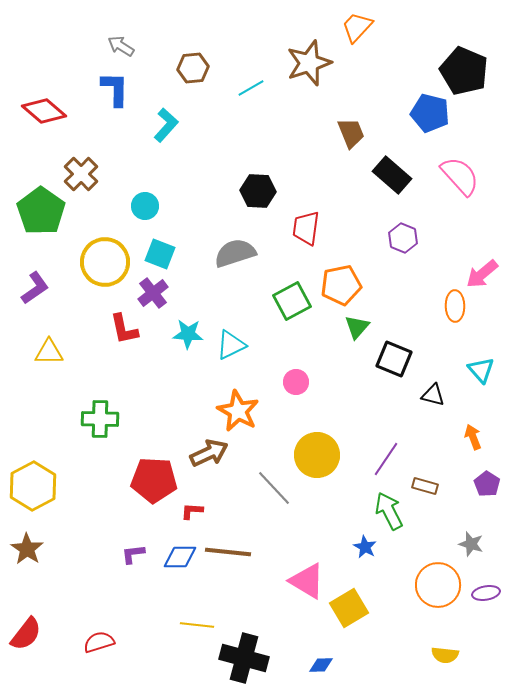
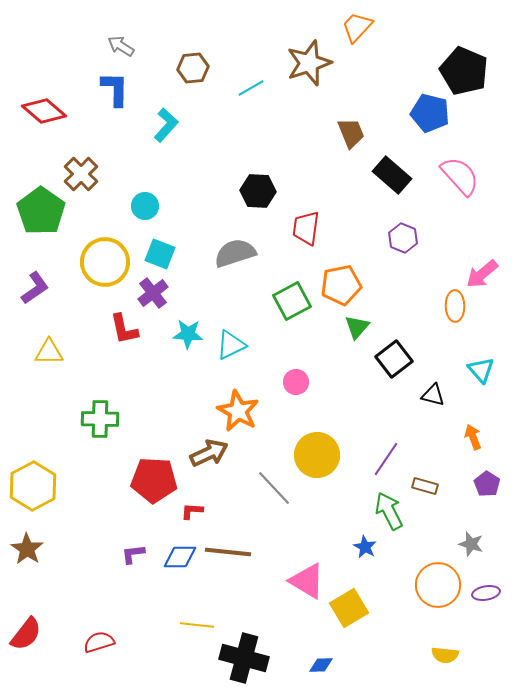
black square at (394, 359): rotated 30 degrees clockwise
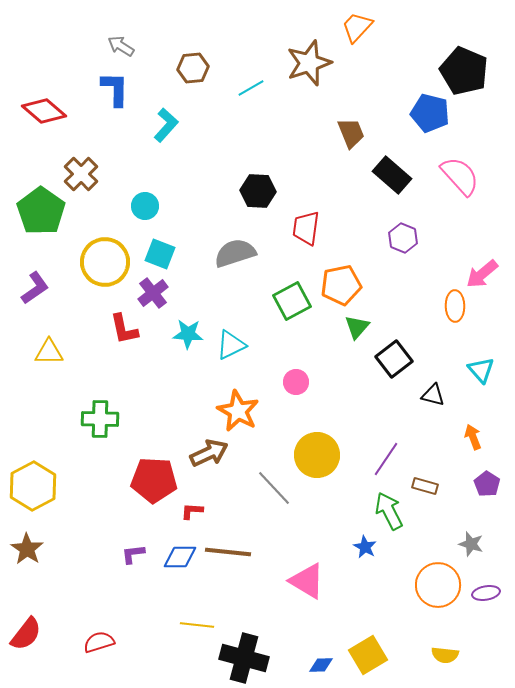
yellow square at (349, 608): moved 19 px right, 47 px down
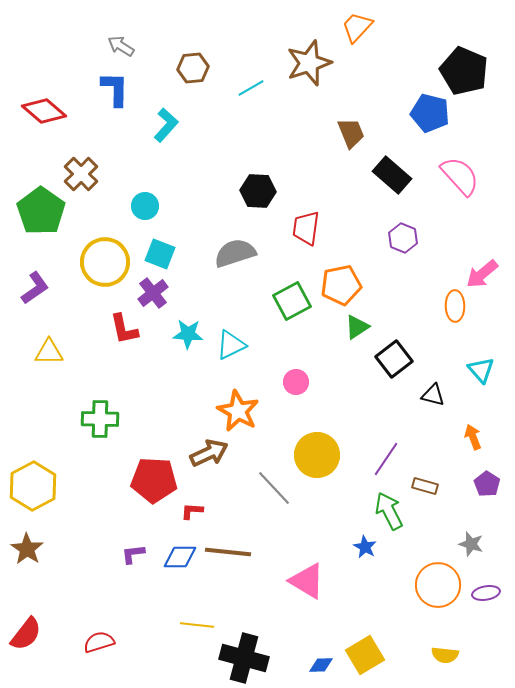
green triangle at (357, 327): rotated 16 degrees clockwise
yellow square at (368, 655): moved 3 px left
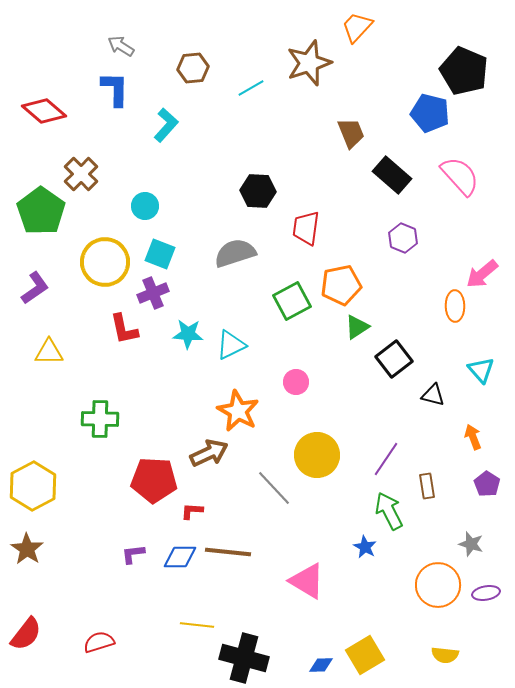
purple cross at (153, 293): rotated 16 degrees clockwise
brown rectangle at (425, 486): moved 2 px right; rotated 65 degrees clockwise
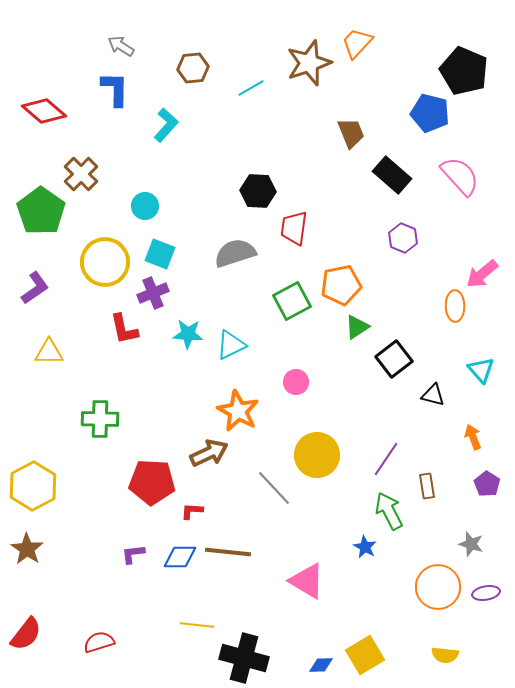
orange trapezoid at (357, 27): moved 16 px down
red trapezoid at (306, 228): moved 12 px left
red pentagon at (154, 480): moved 2 px left, 2 px down
orange circle at (438, 585): moved 2 px down
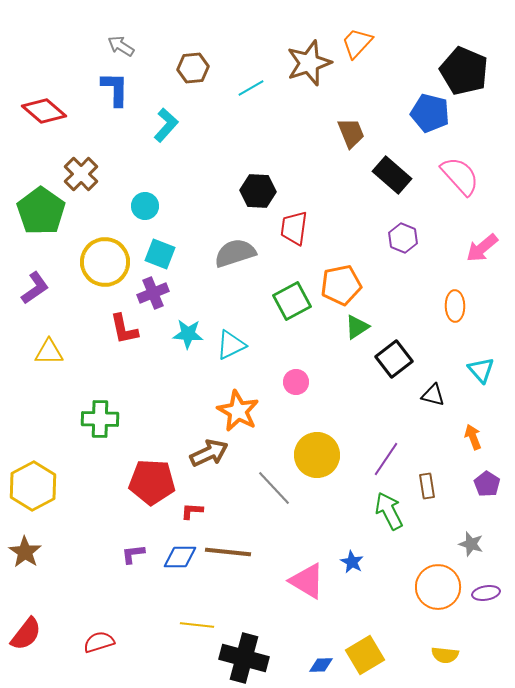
pink arrow at (482, 274): moved 26 px up
blue star at (365, 547): moved 13 px left, 15 px down
brown star at (27, 549): moved 2 px left, 3 px down
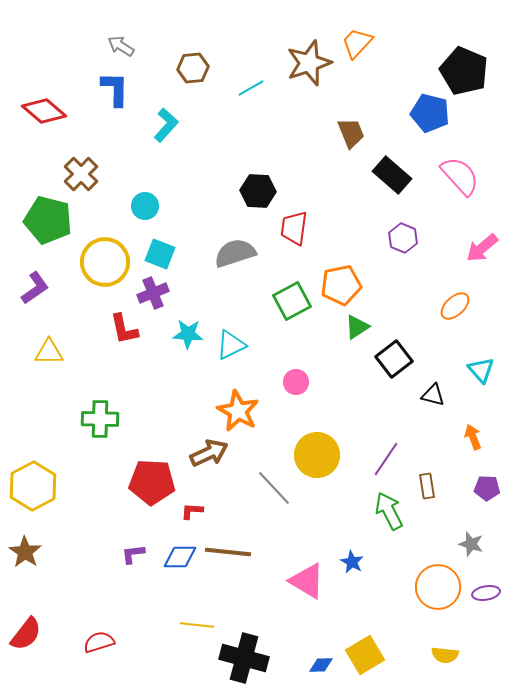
green pentagon at (41, 211): moved 7 px right, 9 px down; rotated 21 degrees counterclockwise
orange ellipse at (455, 306): rotated 48 degrees clockwise
purple pentagon at (487, 484): moved 4 px down; rotated 30 degrees counterclockwise
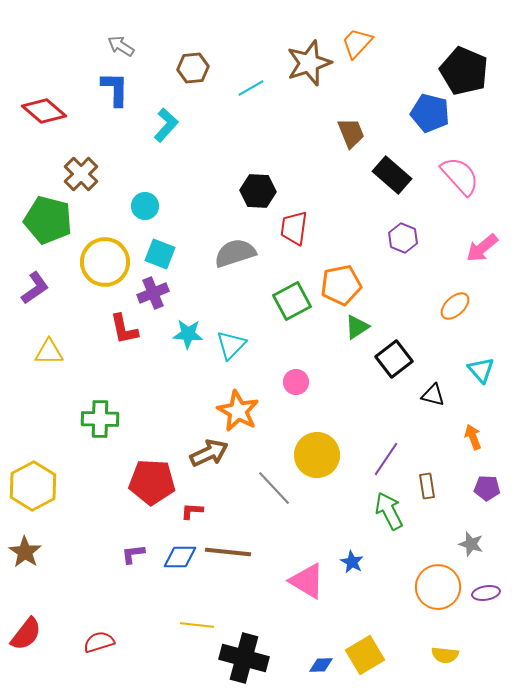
cyan triangle at (231, 345): rotated 20 degrees counterclockwise
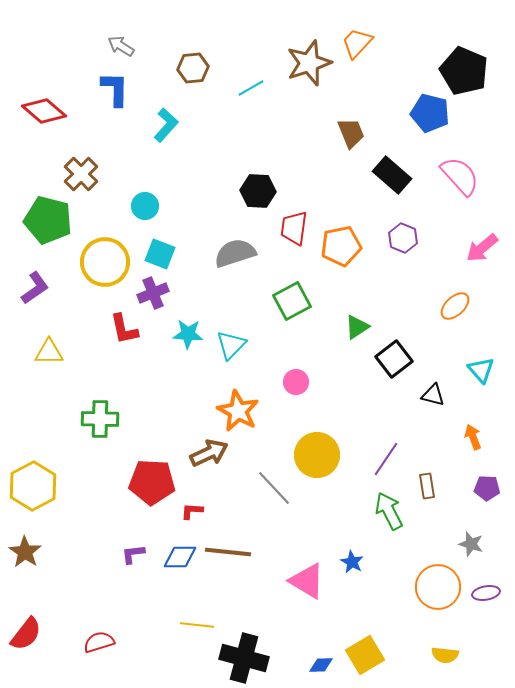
orange pentagon at (341, 285): moved 39 px up
